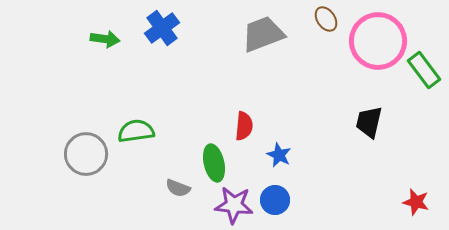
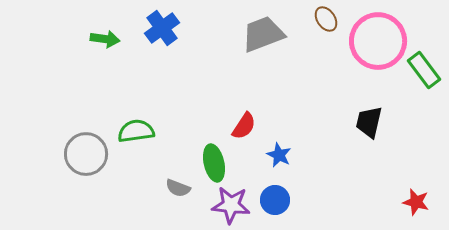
red semicircle: rotated 28 degrees clockwise
purple star: moved 3 px left
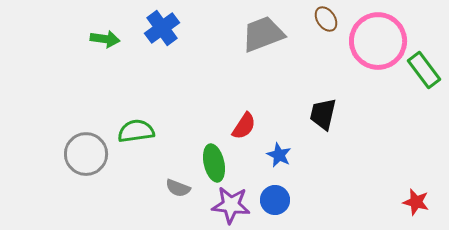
black trapezoid: moved 46 px left, 8 px up
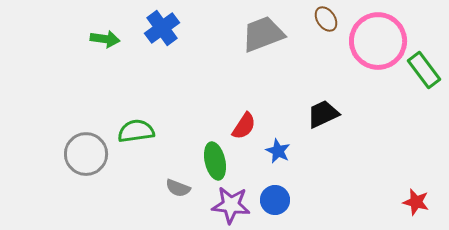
black trapezoid: rotated 52 degrees clockwise
blue star: moved 1 px left, 4 px up
green ellipse: moved 1 px right, 2 px up
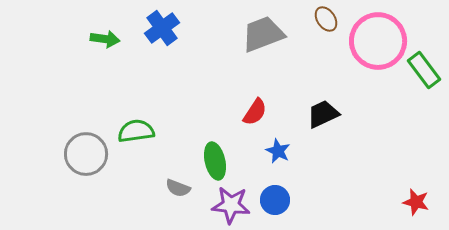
red semicircle: moved 11 px right, 14 px up
